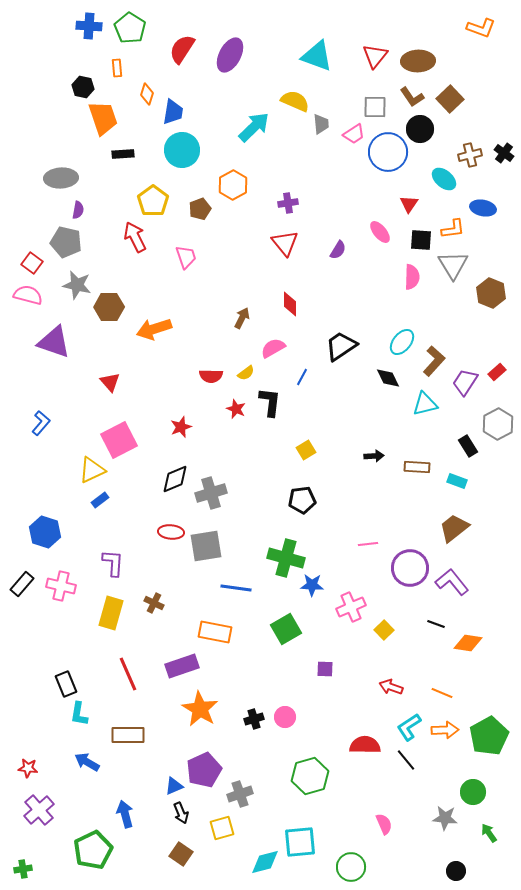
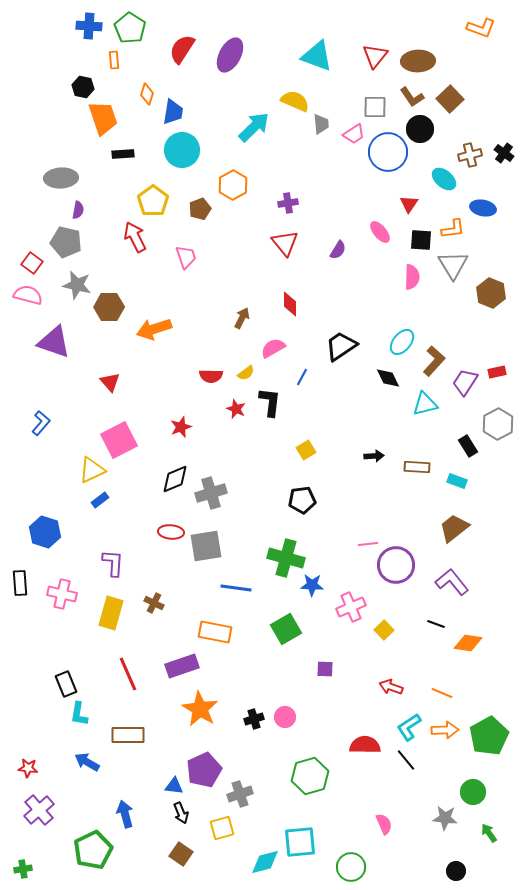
orange rectangle at (117, 68): moved 3 px left, 8 px up
red rectangle at (497, 372): rotated 30 degrees clockwise
purple circle at (410, 568): moved 14 px left, 3 px up
black rectangle at (22, 584): moved 2 px left, 1 px up; rotated 45 degrees counterclockwise
pink cross at (61, 586): moved 1 px right, 8 px down
blue triangle at (174, 786): rotated 30 degrees clockwise
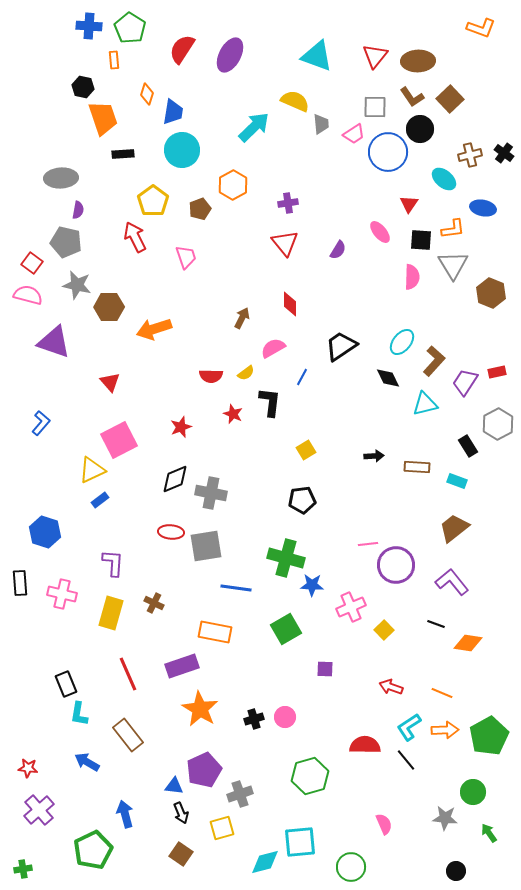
red star at (236, 409): moved 3 px left, 5 px down
gray cross at (211, 493): rotated 28 degrees clockwise
brown rectangle at (128, 735): rotated 52 degrees clockwise
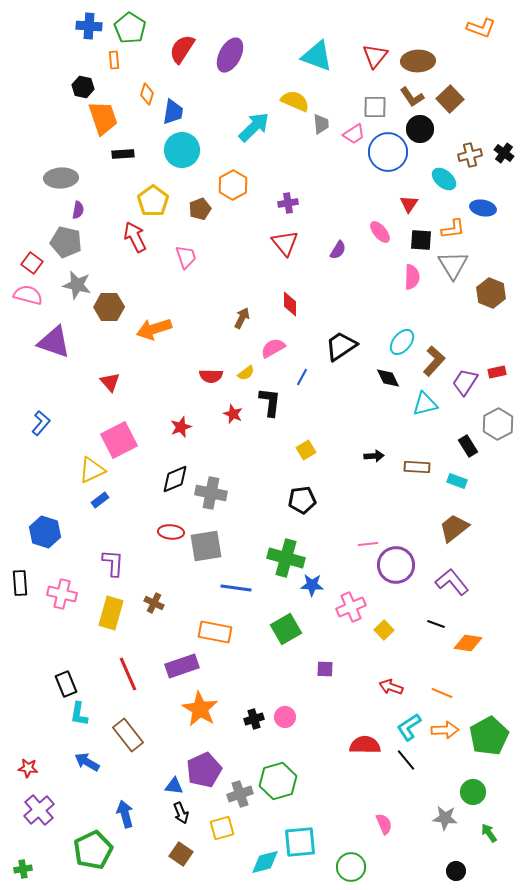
green hexagon at (310, 776): moved 32 px left, 5 px down
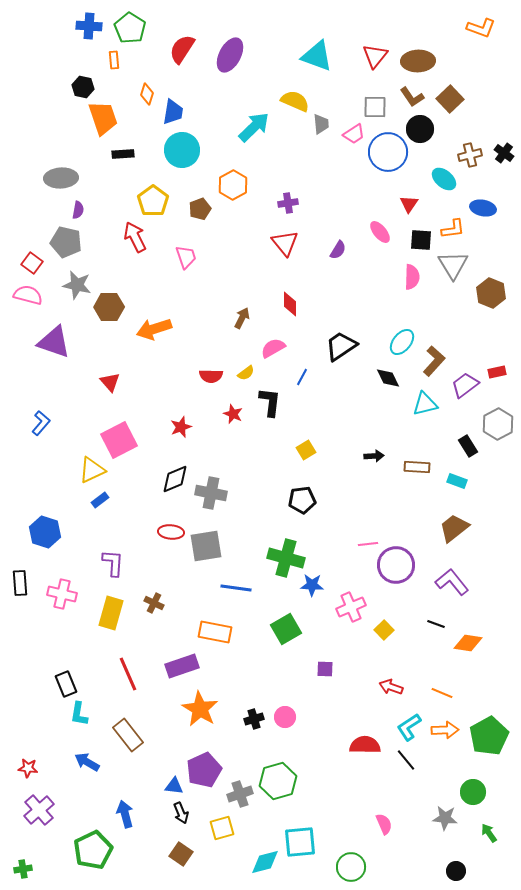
purple trapezoid at (465, 382): moved 3 px down; rotated 20 degrees clockwise
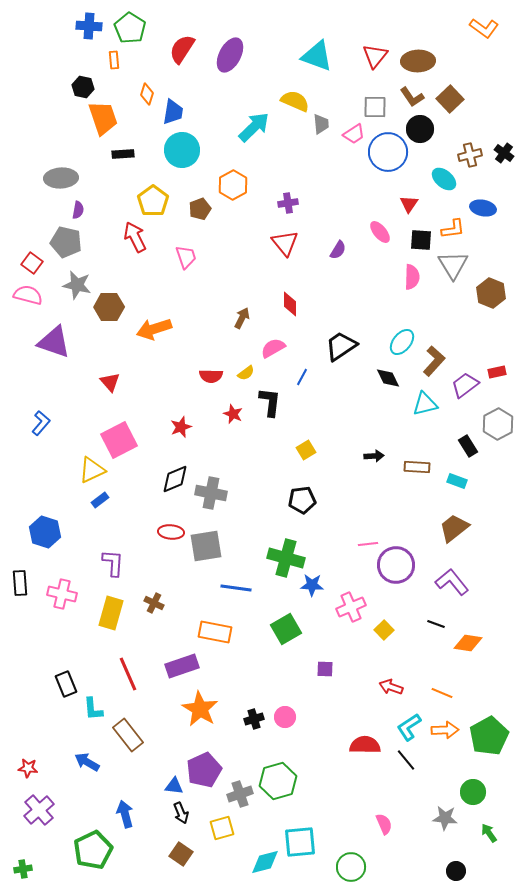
orange L-shape at (481, 28): moved 3 px right; rotated 16 degrees clockwise
cyan L-shape at (79, 714): moved 14 px right, 5 px up; rotated 15 degrees counterclockwise
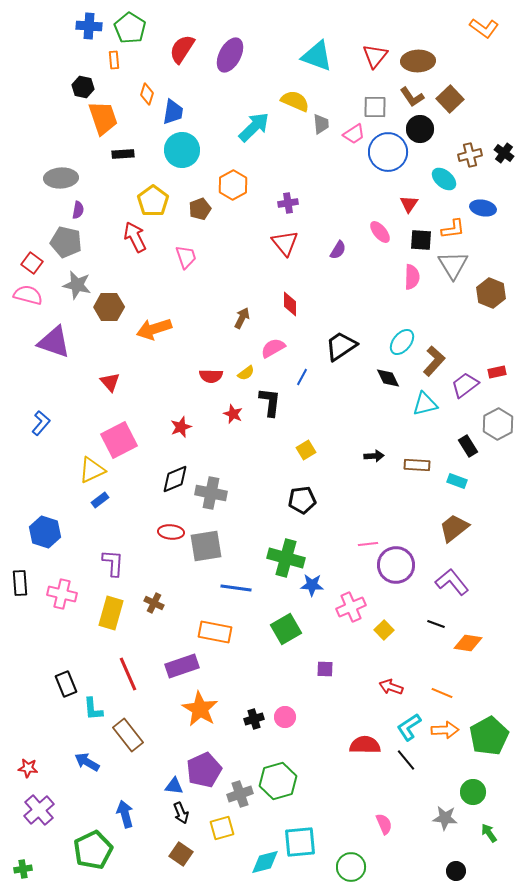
brown rectangle at (417, 467): moved 2 px up
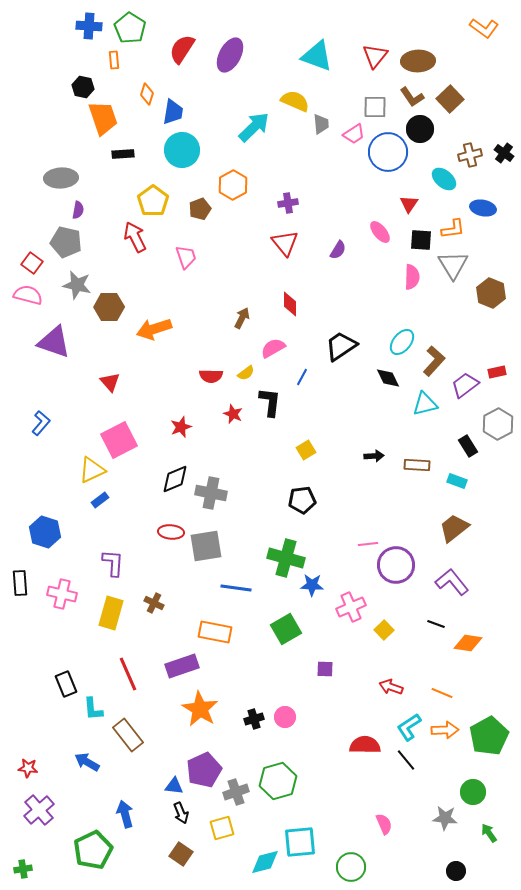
gray cross at (240, 794): moved 4 px left, 2 px up
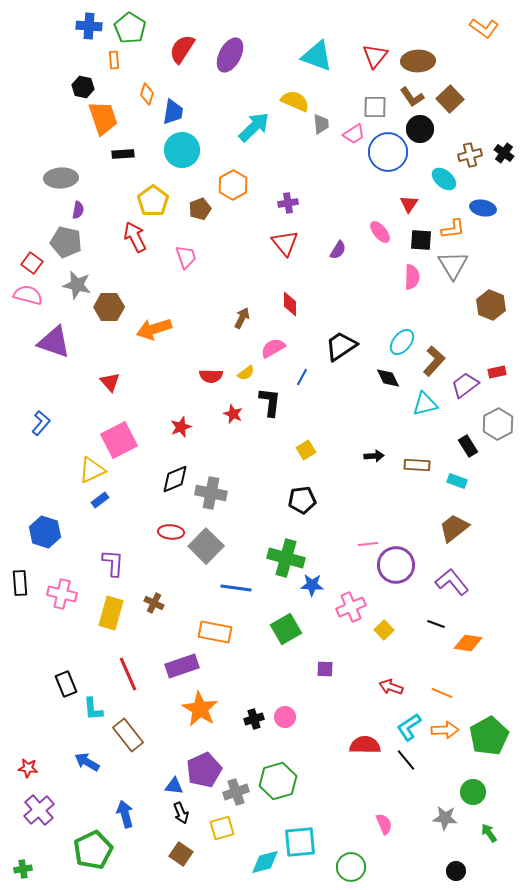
brown hexagon at (491, 293): moved 12 px down
gray square at (206, 546): rotated 36 degrees counterclockwise
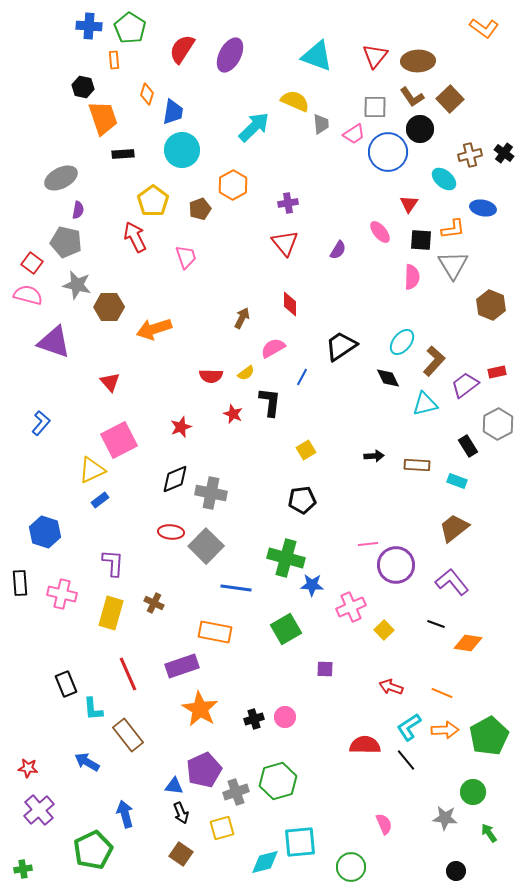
gray ellipse at (61, 178): rotated 24 degrees counterclockwise
